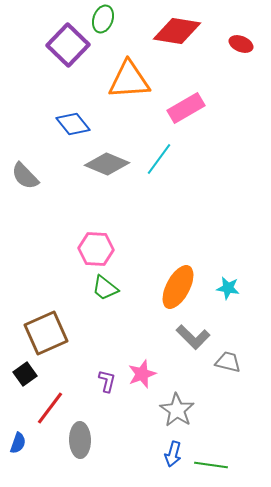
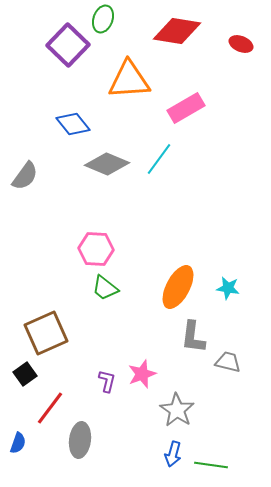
gray semicircle: rotated 100 degrees counterclockwise
gray L-shape: rotated 52 degrees clockwise
gray ellipse: rotated 8 degrees clockwise
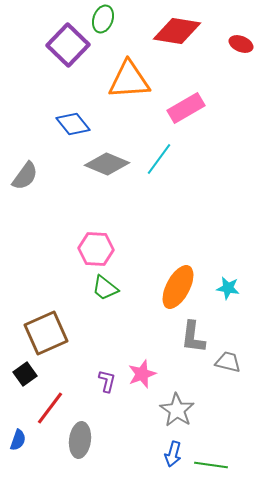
blue semicircle: moved 3 px up
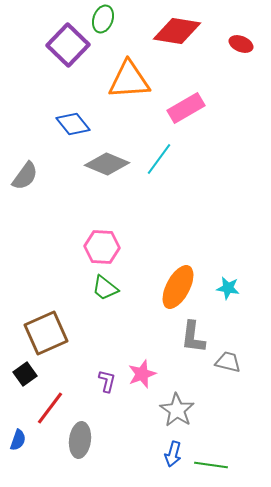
pink hexagon: moved 6 px right, 2 px up
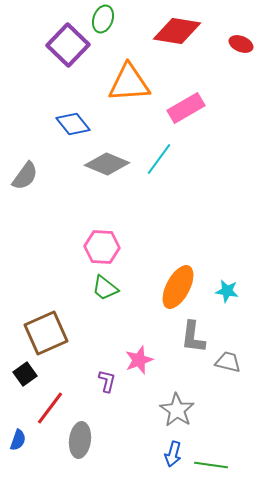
orange triangle: moved 3 px down
cyan star: moved 1 px left, 3 px down
pink star: moved 3 px left, 14 px up
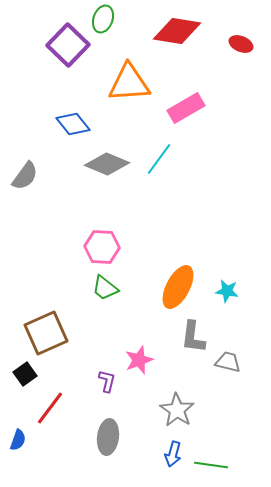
gray ellipse: moved 28 px right, 3 px up
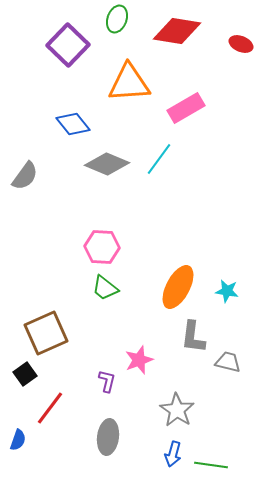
green ellipse: moved 14 px right
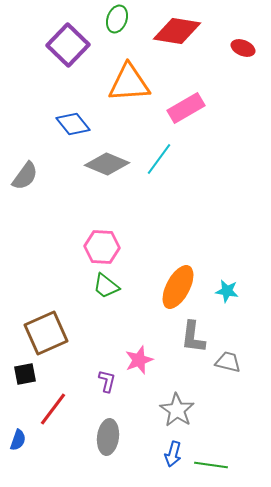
red ellipse: moved 2 px right, 4 px down
green trapezoid: moved 1 px right, 2 px up
black square: rotated 25 degrees clockwise
red line: moved 3 px right, 1 px down
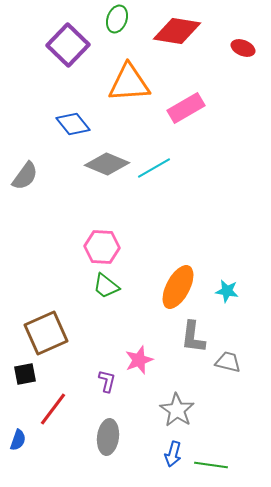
cyan line: moved 5 px left, 9 px down; rotated 24 degrees clockwise
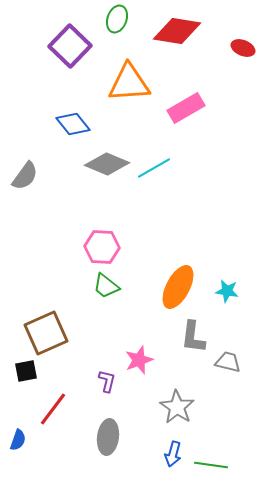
purple square: moved 2 px right, 1 px down
black square: moved 1 px right, 3 px up
gray star: moved 3 px up
